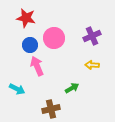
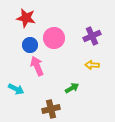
cyan arrow: moved 1 px left
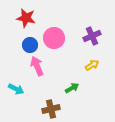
yellow arrow: rotated 144 degrees clockwise
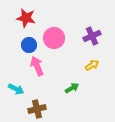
blue circle: moved 1 px left
brown cross: moved 14 px left
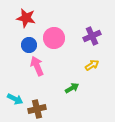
cyan arrow: moved 1 px left, 10 px down
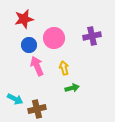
red star: moved 2 px left, 1 px down; rotated 24 degrees counterclockwise
purple cross: rotated 12 degrees clockwise
yellow arrow: moved 28 px left, 3 px down; rotated 72 degrees counterclockwise
green arrow: rotated 16 degrees clockwise
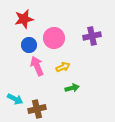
yellow arrow: moved 1 px left, 1 px up; rotated 80 degrees clockwise
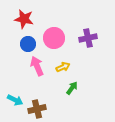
red star: rotated 24 degrees clockwise
purple cross: moved 4 px left, 2 px down
blue circle: moved 1 px left, 1 px up
green arrow: rotated 40 degrees counterclockwise
cyan arrow: moved 1 px down
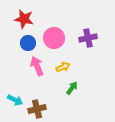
blue circle: moved 1 px up
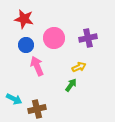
blue circle: moved 2 px left, 2 px down
yellow arrow: moved 16 px right
green arrow: moved 1 px left, 3 px up
cyan arrow: moved 1 px left, 1 px up
